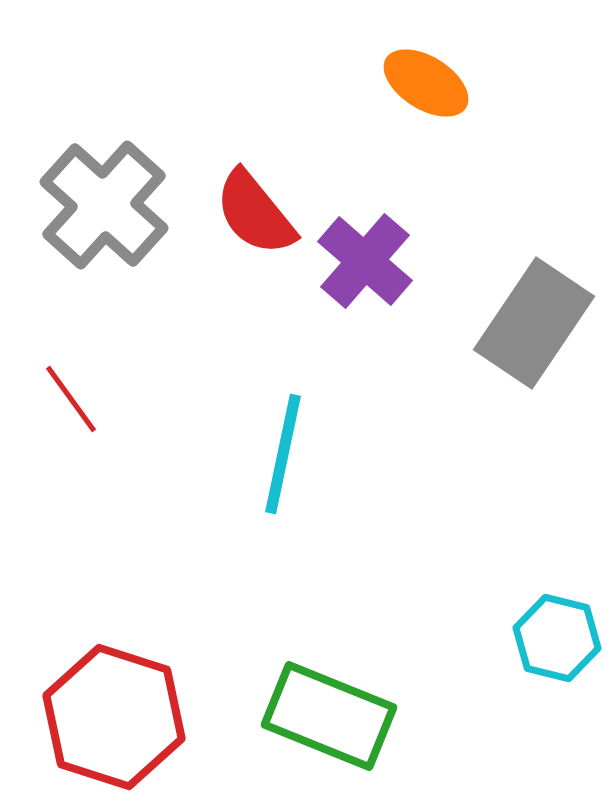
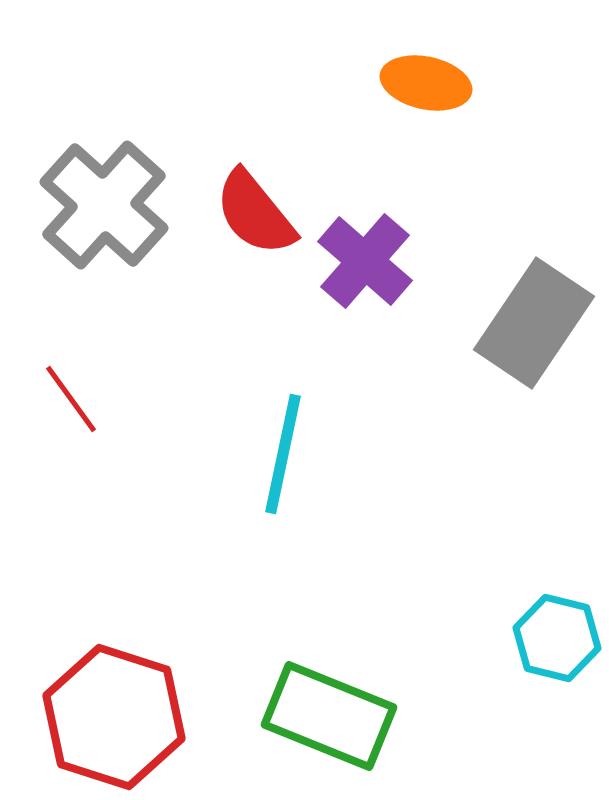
orange ellipse: rotated 20 degrees counterclockwise
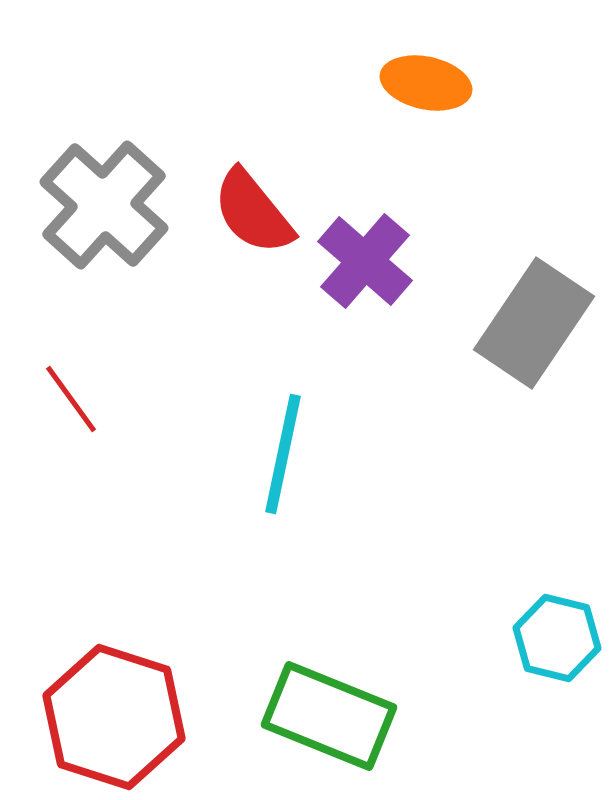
red semicircle: moved 2 px left, 1 px up
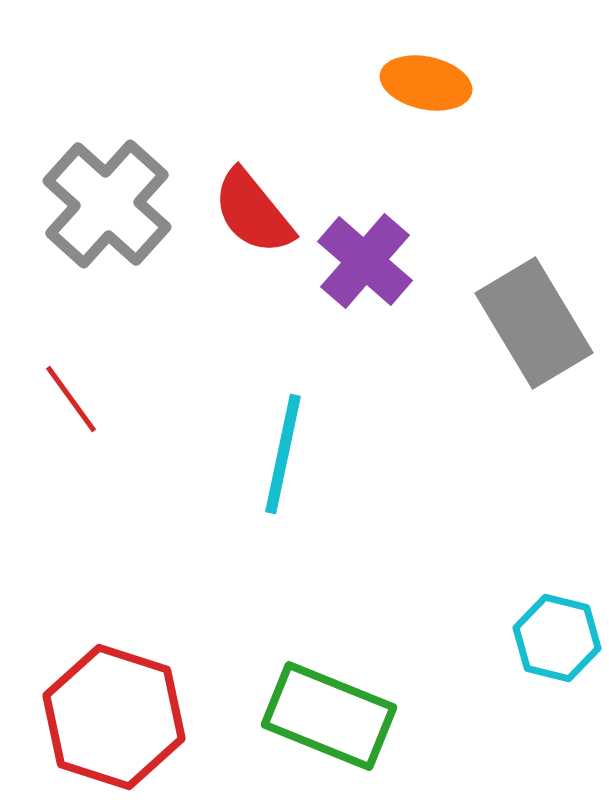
gray cross: moved 3 px right, 1 px up
gray rectangle: rotated 65 degrees counterclockwise
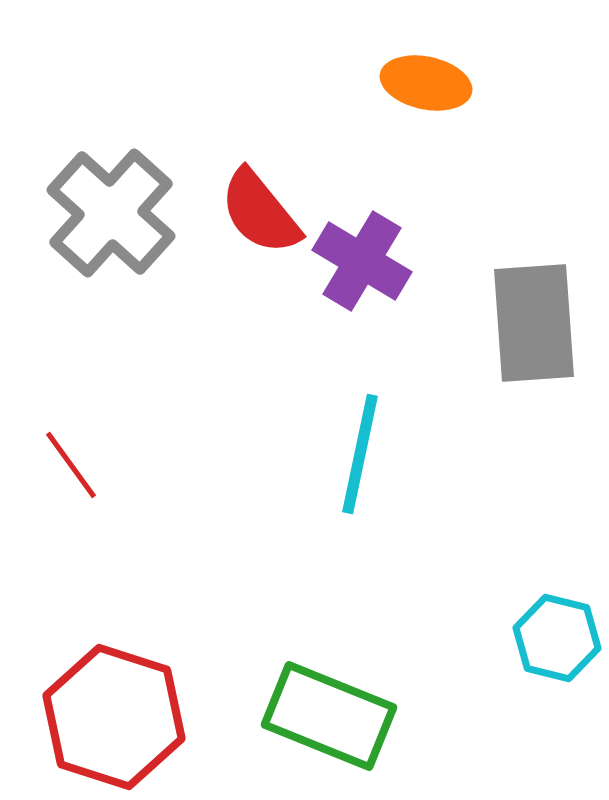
gray cross: moved 4 px right, 9 px down
red semicircle: moved 7 px right
purple cross: moved 3 px left; rotated 10 degrees counterclockwise
gray rectangle: rotated 27 degrees clockwise
red line: moved 66 px down
cyan line: moved 77 px right
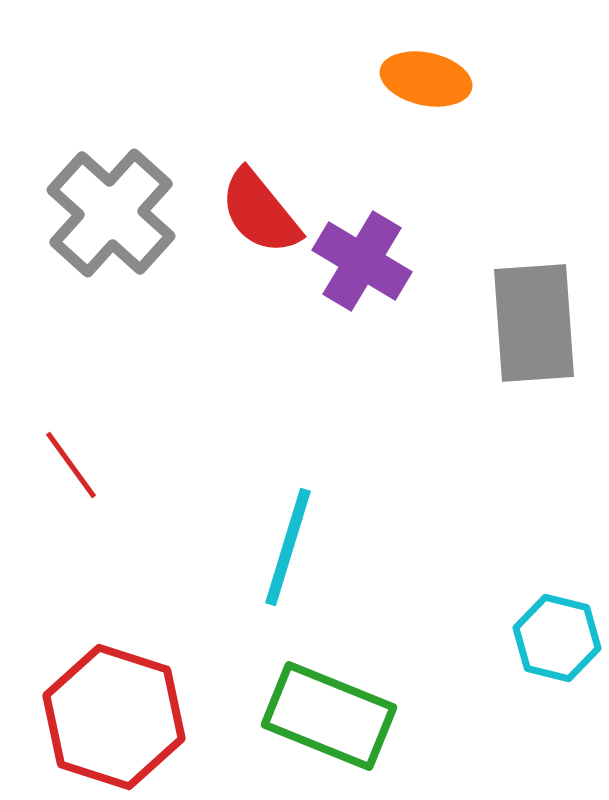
orange ellipse: moved 4 px up
cyan line: moved 72 px left, 93 px down; rotated 5 degrees clockwise
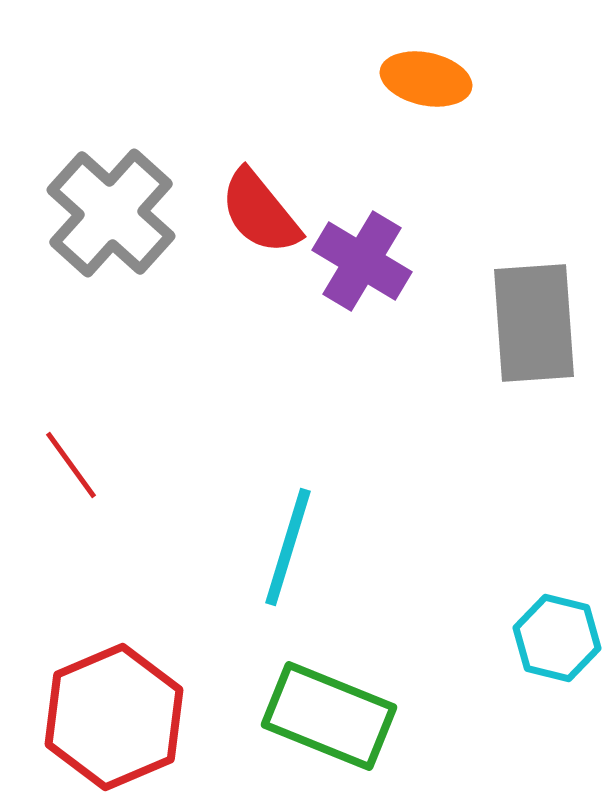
red hexagon: rotated 19 degrees clockwise
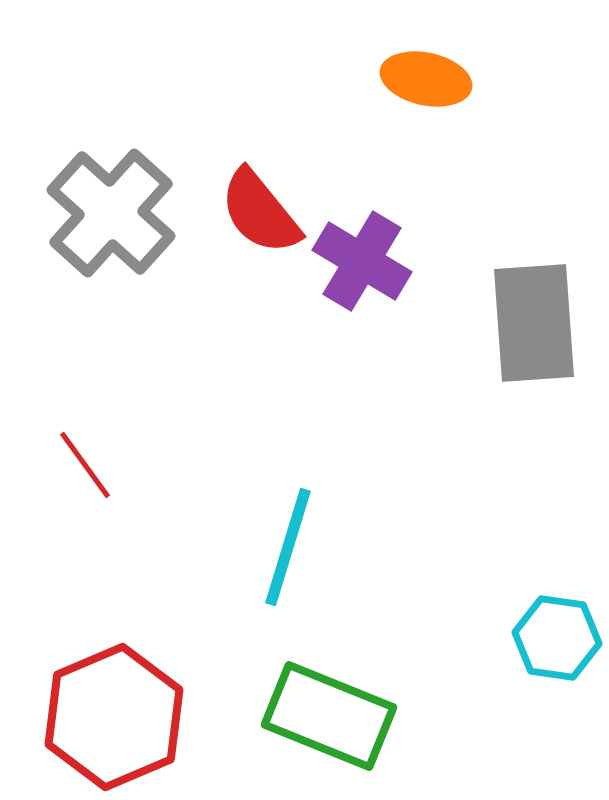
red line: moved 14 px right
cyan hexagon: rotated 6 degrees counterclockwise
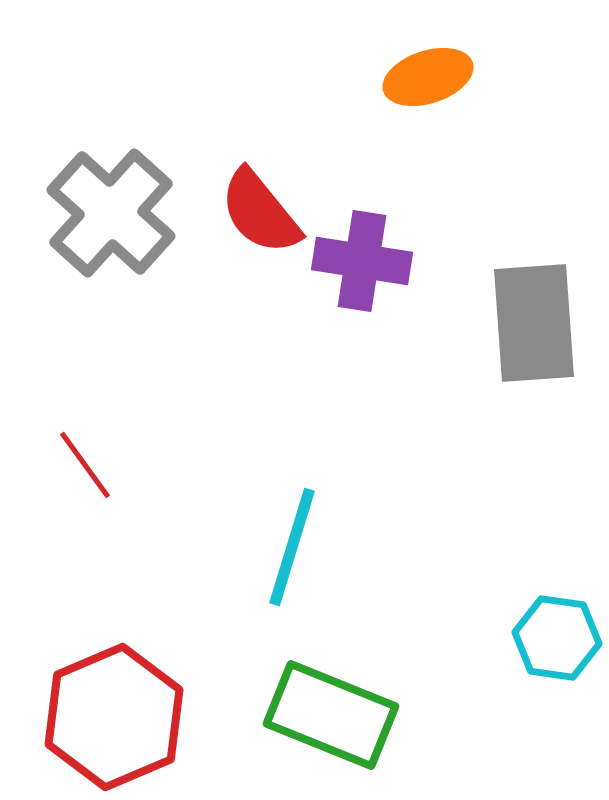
orange ellipse: moved 2 px right, 2 px up; rotated 30 degrees counterclockwise
purple cross: rotated 22 degrees counterclockwise
cyan line: moved 4 px right
green rectangle: moved 2 px right, 1 px up
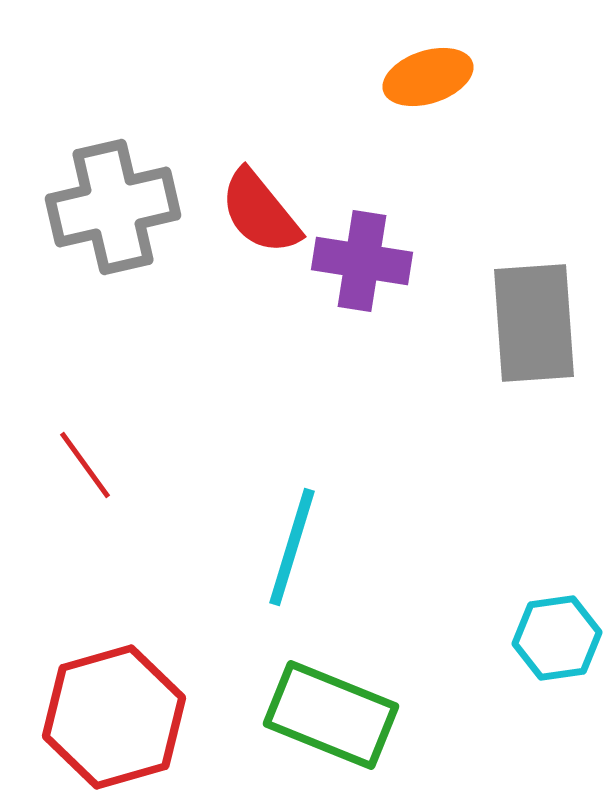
gray cross: moved 2 px right, 6 px up; rotated 35 degrees clockwise
cyan hexagon: rotated 16 degrees counterclockwise
red hexagon: rotated 7 degrees clockwise
